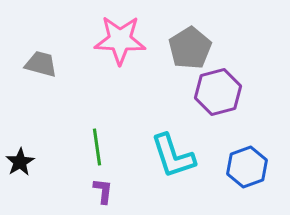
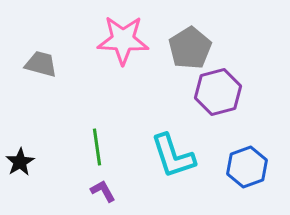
pink star: moved 3 px right
purple L-shape: rotated 36 degrees counterclockwise
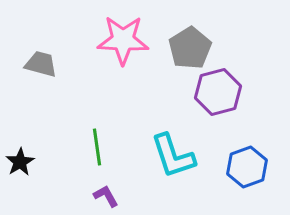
purple L-shape: moved 3 px right, 5 px down
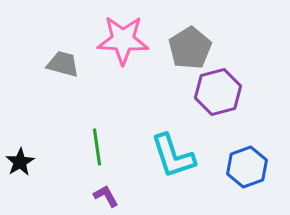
gray trapezoid: moved 22 px right
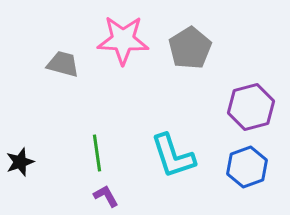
purple hexagon: moved 33 px right, 15 px down
green line: moved 6 px down
black star: rotated 12 degrees clockwise
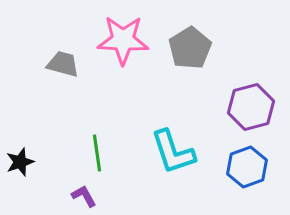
cyan L-shape: moved 4 px up
purple L-shape: moved 22 px left
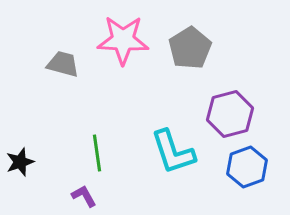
purple hexagon: moved 21 px left, 7 px down
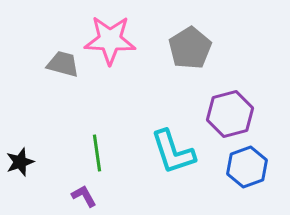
pink star: moved 13 px left
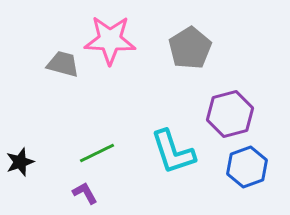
green line: rotated 72 degrees clockwise
purple L-shape: moved 1 px right, 3 px up
